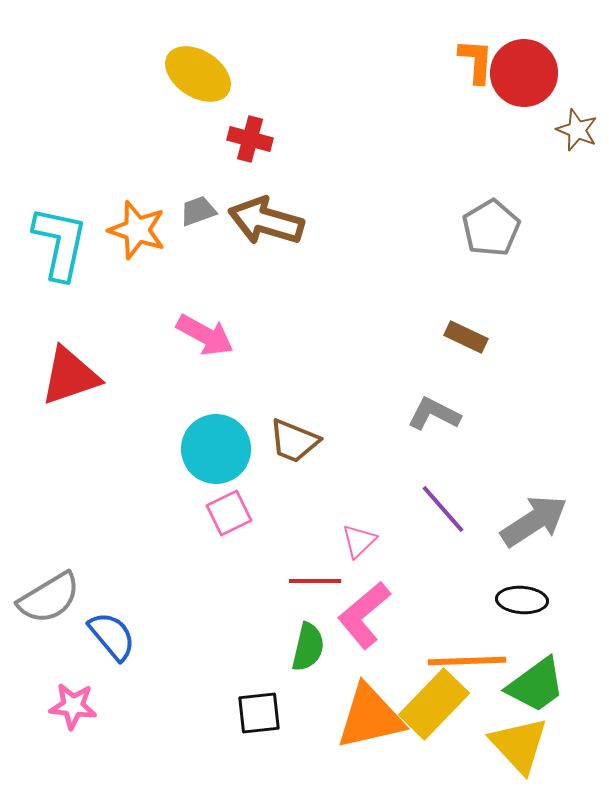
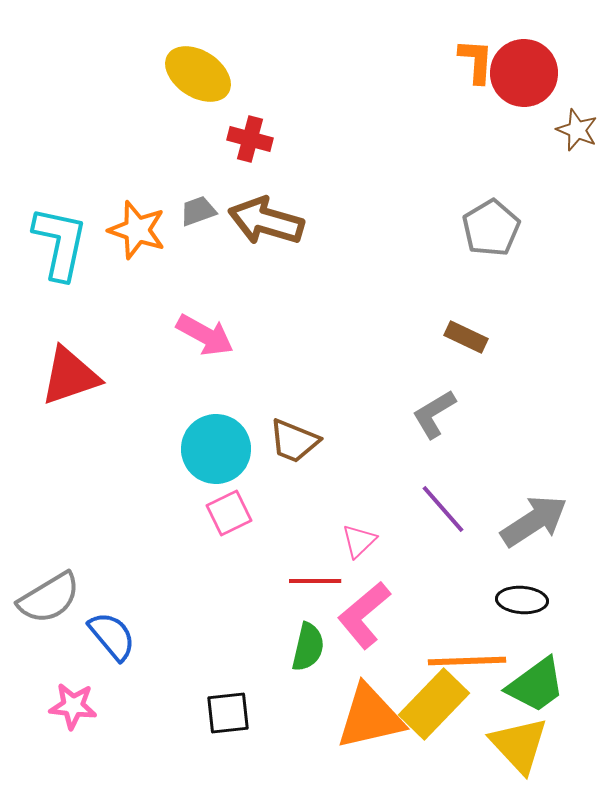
gray L-shape: rotated 58 degrees counterclockwise
black square: moved 31 px left
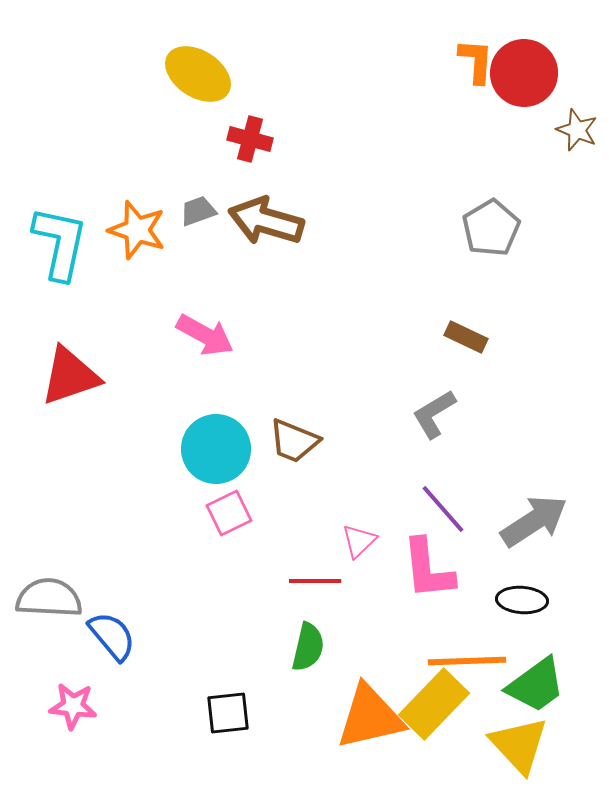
gray semicircle: rotated 146 degrees counterclockwise
pink L-shape: moved 64 px right, 46 px up; rotated 56 degrees counterclockwise
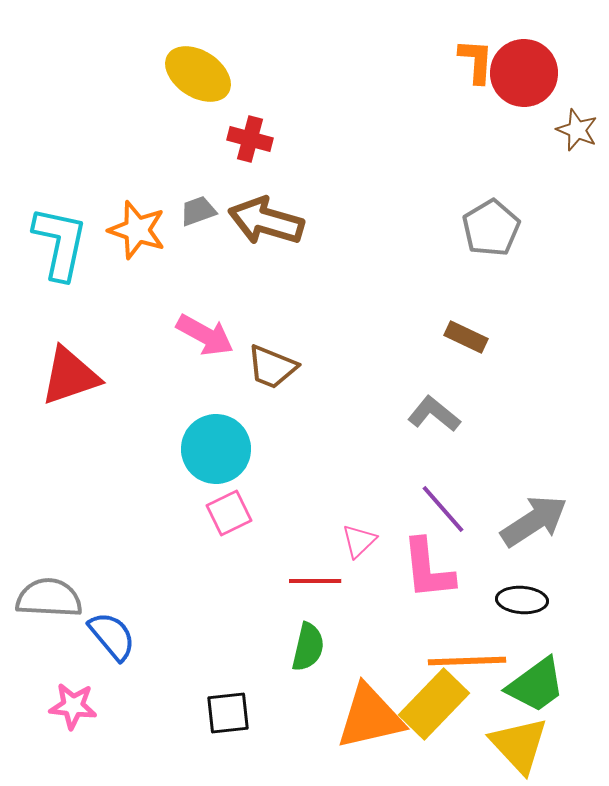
gray L-shape: rotated 70 degrees clockwise
brown trapezoid: moved 22 px left, 74 px up
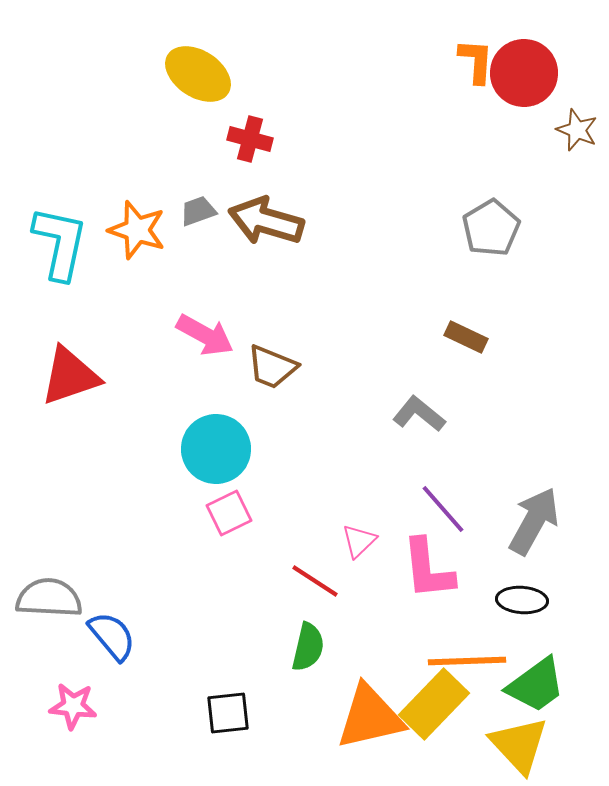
gray L-shape: moved 15 px left
gray arrow: rotated 28 degrees counterclockwise
red line: rotated 33 degrees clockwise
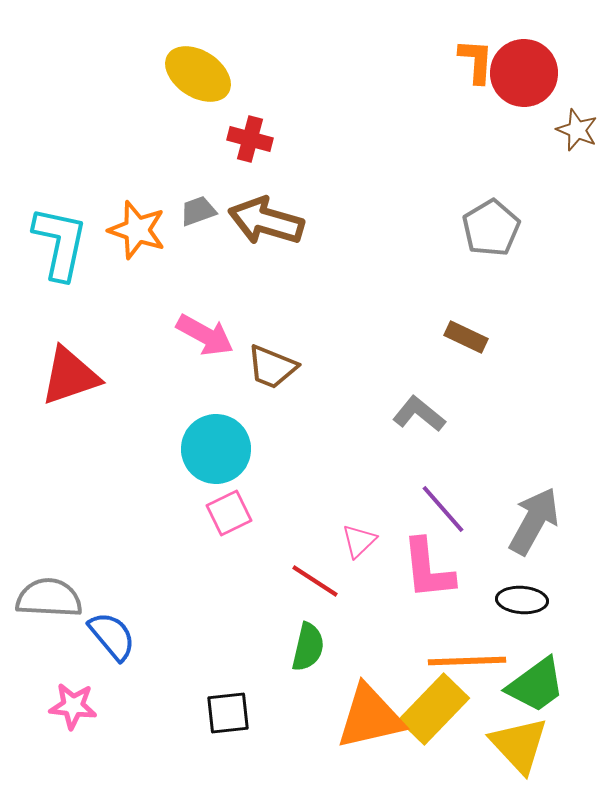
yellow rectangle: moved 5 px down
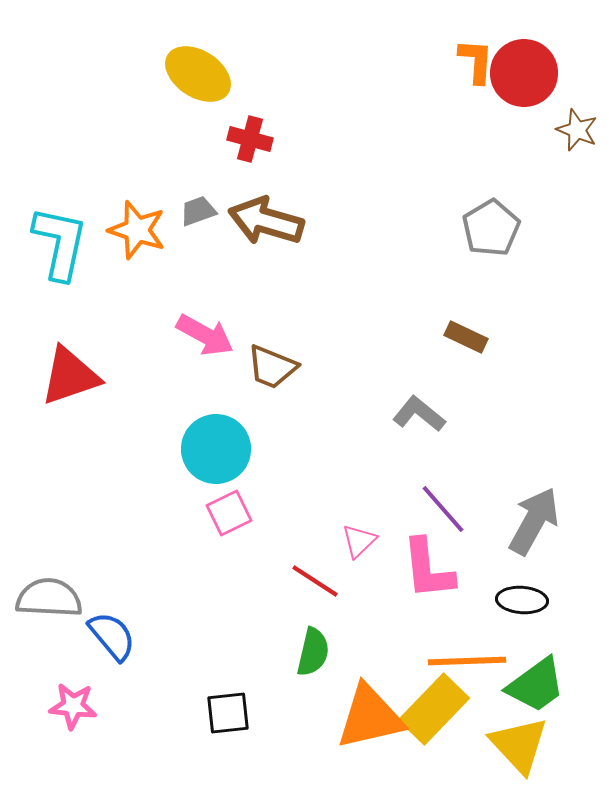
green semicircle: moved 5 px right, 5 px down
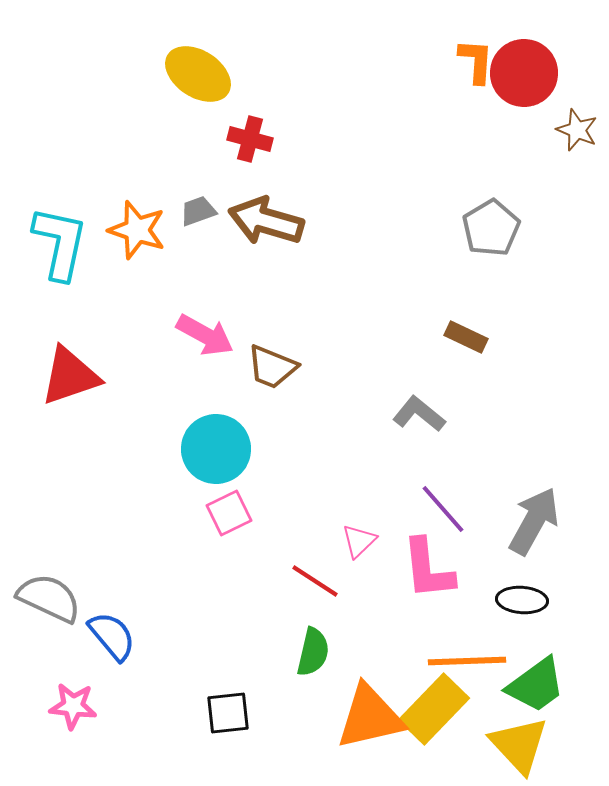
gray semicircle: rotated 22 degrees clockwise
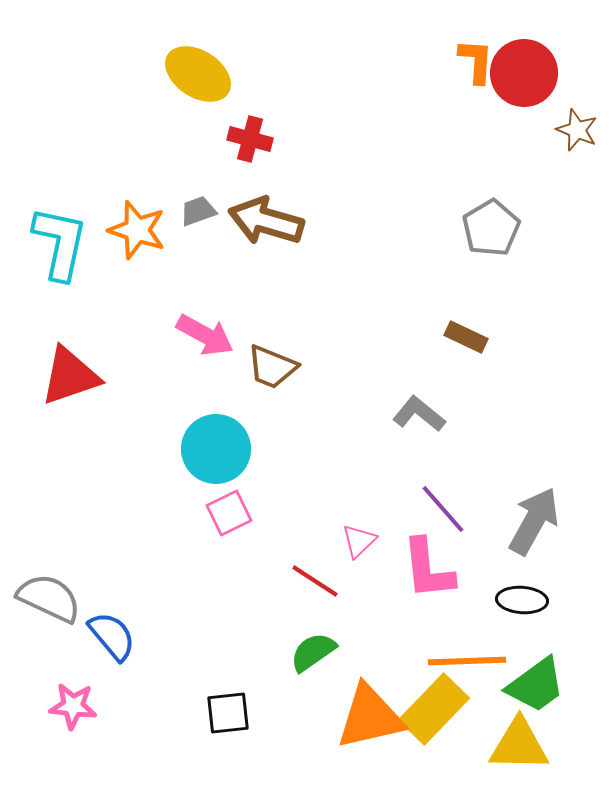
green semicircle: rotated 138 degrees counterclockwise
yellow triangle: rotated 46 degrees counterclockwise
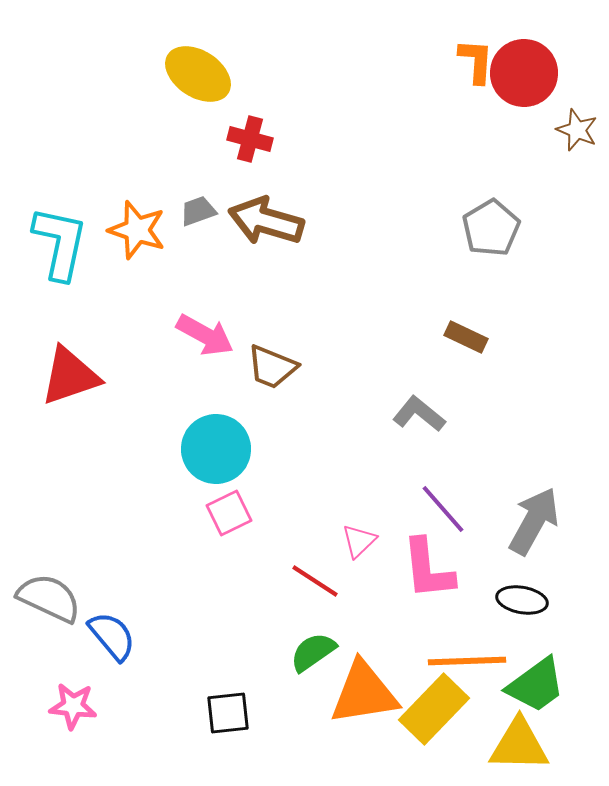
black ellipse: rotated 6 degrees clockwise
orange triangle: moved 6 px left, 24 px up; rotated 4 degrees clockwise
